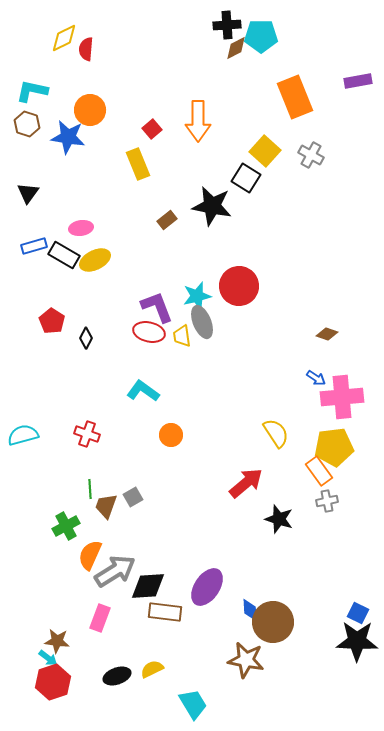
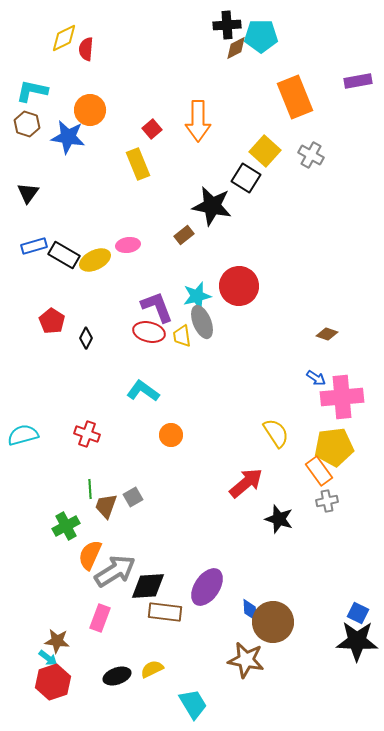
brown rectangle at (167, 220): moved 17 px right, 15 px down
pink ellipse at (81, 228): moved 47 px right, 17 px down
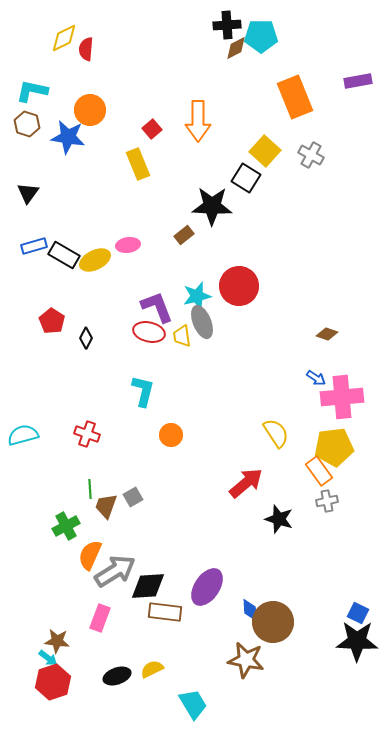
black star at (212, 206): rotated 9 degrees counterclockwise
cyan L-shape at (143, 391): rotated 68 degrees clockwise
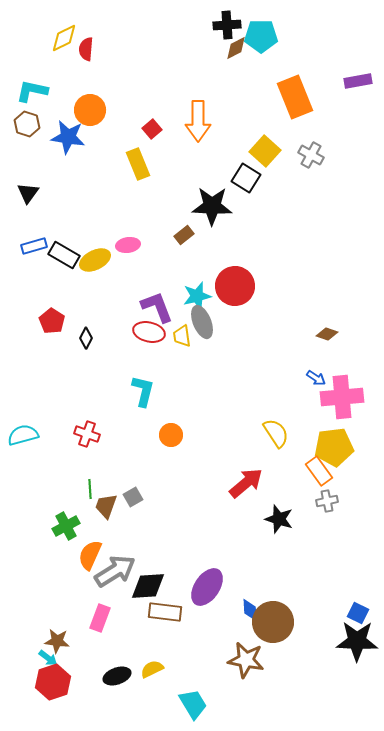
red circle at (239, 286): moved 4 px left
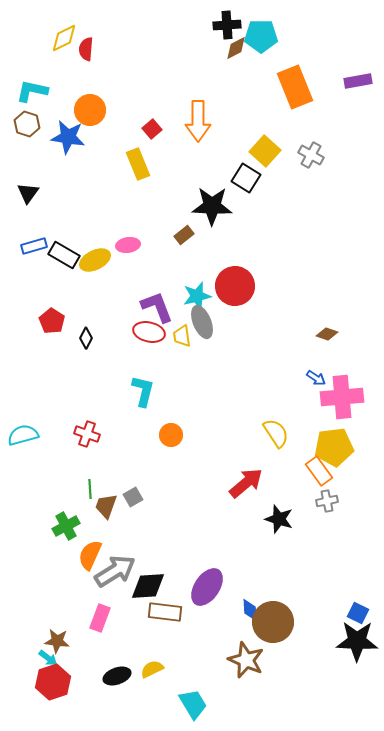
orange rectangle at (295, 97): moved 10 px up
brown star at (246, 660): rotated 12 degrees clockwise
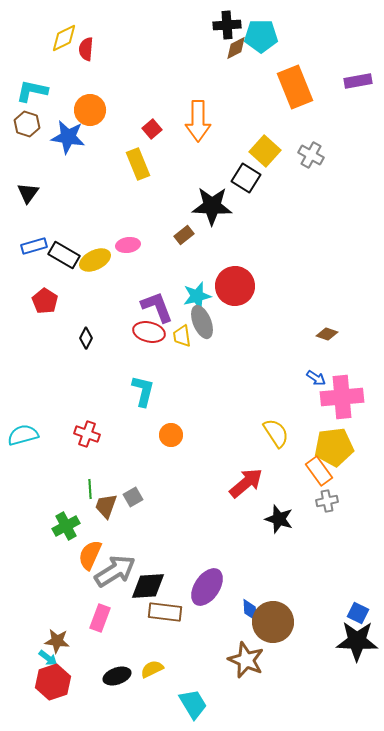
red pentagon at (52, 321): moved 7 px left, 20 px up
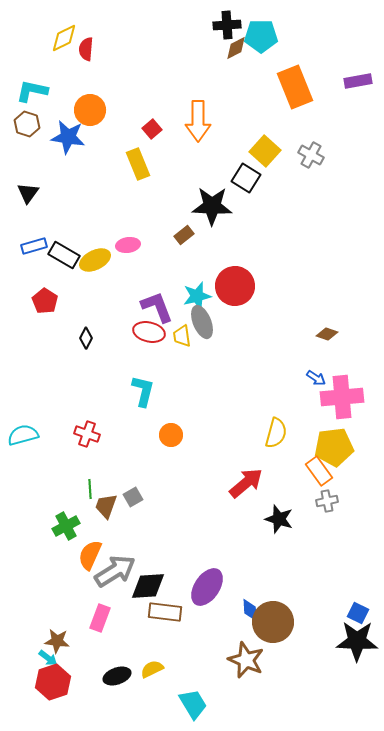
yellow semicircle at (276, 433): rotated 48 degrees clockwise
